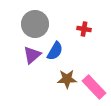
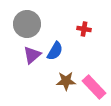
gray circle: moved 8 px left
brown star: moved 1 px left, 2 px down
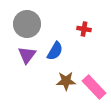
purple triangle: moved 5 px left; rotated 12 degrees counterclockwise
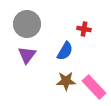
blue semicircle: moved 10 px right
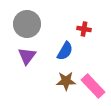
purple triangle: moved 1 px down
pink rectangle: moved 1 px left, 1 px up
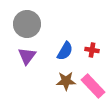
red cross: moved 8 px right, 21 px down
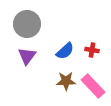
blue semicircle: rotated 18 degrees clockwise
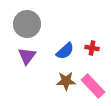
red cross: moved 2 px up
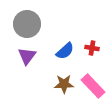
brown star: moved 2 px left, 3 px down
